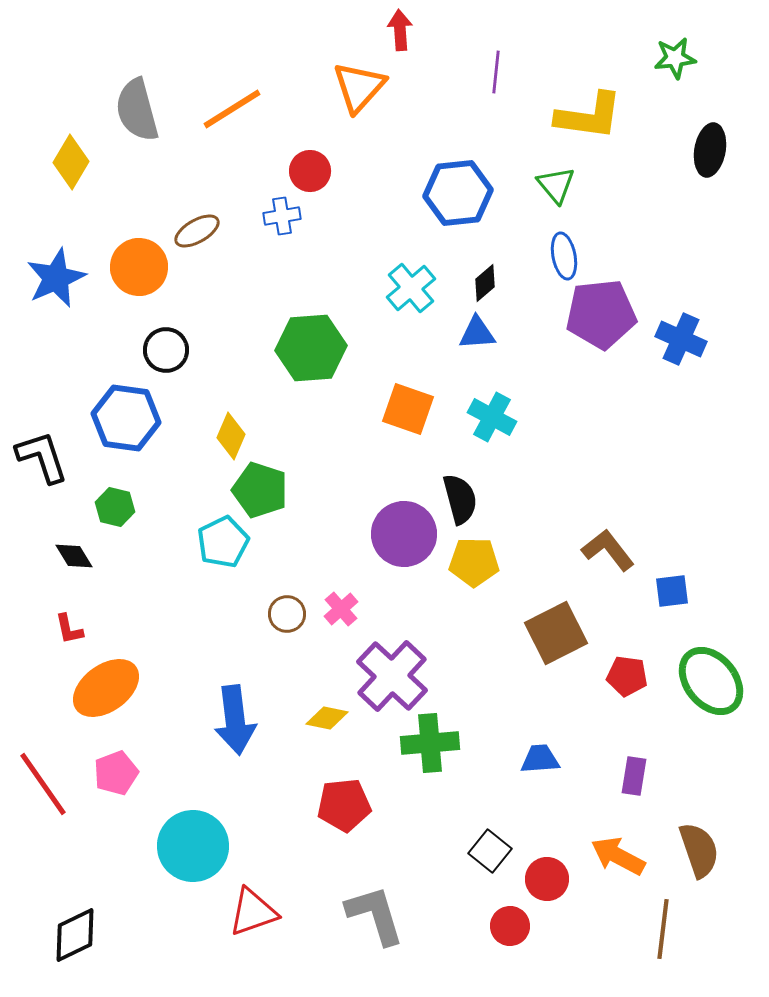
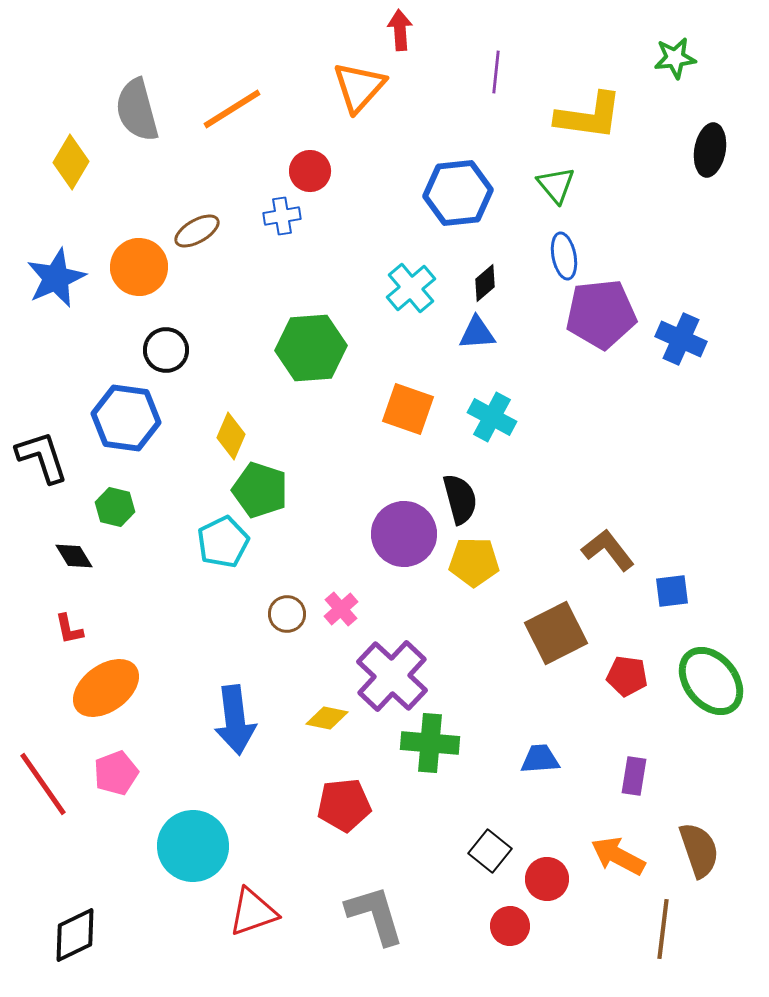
green cross at (430, 743): rotated 10 degrees clockwise
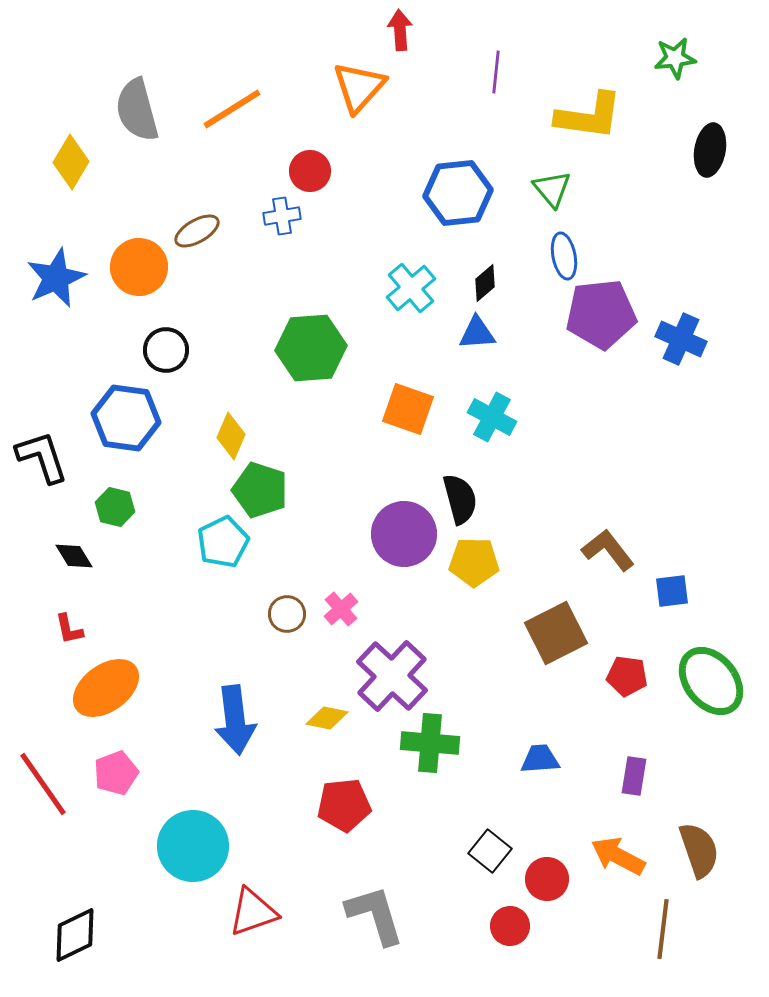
green triangle at (556, 185): moved 4 px left, 4 px down
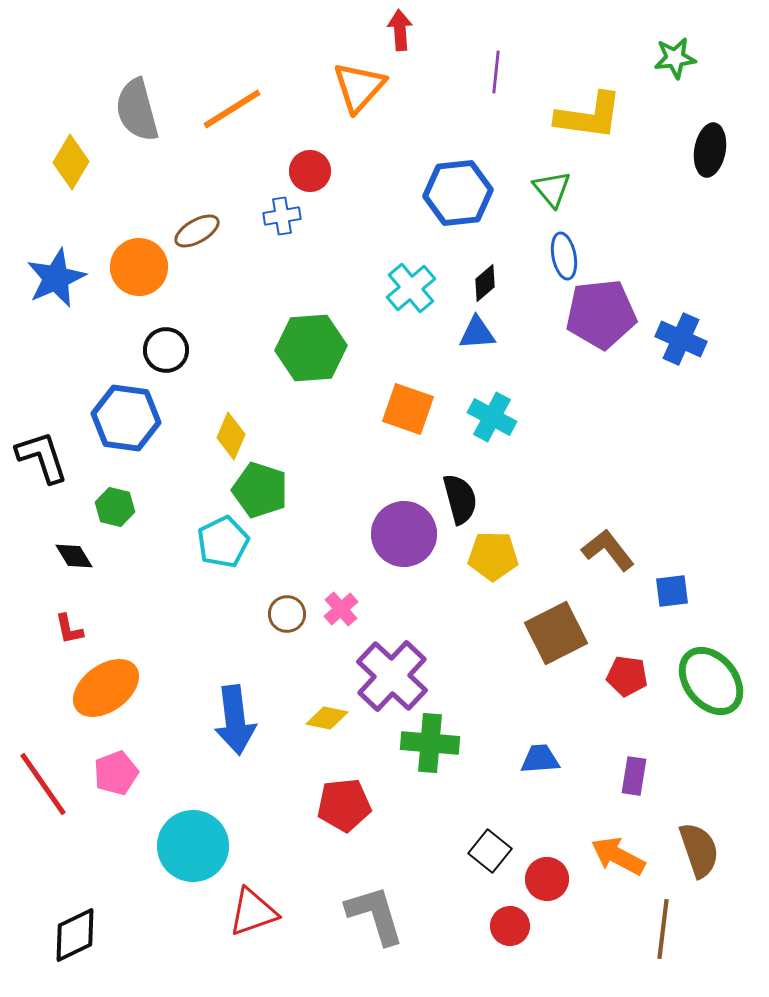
yellow pentagon at (474, 562): moved 19 px right, 6 px up
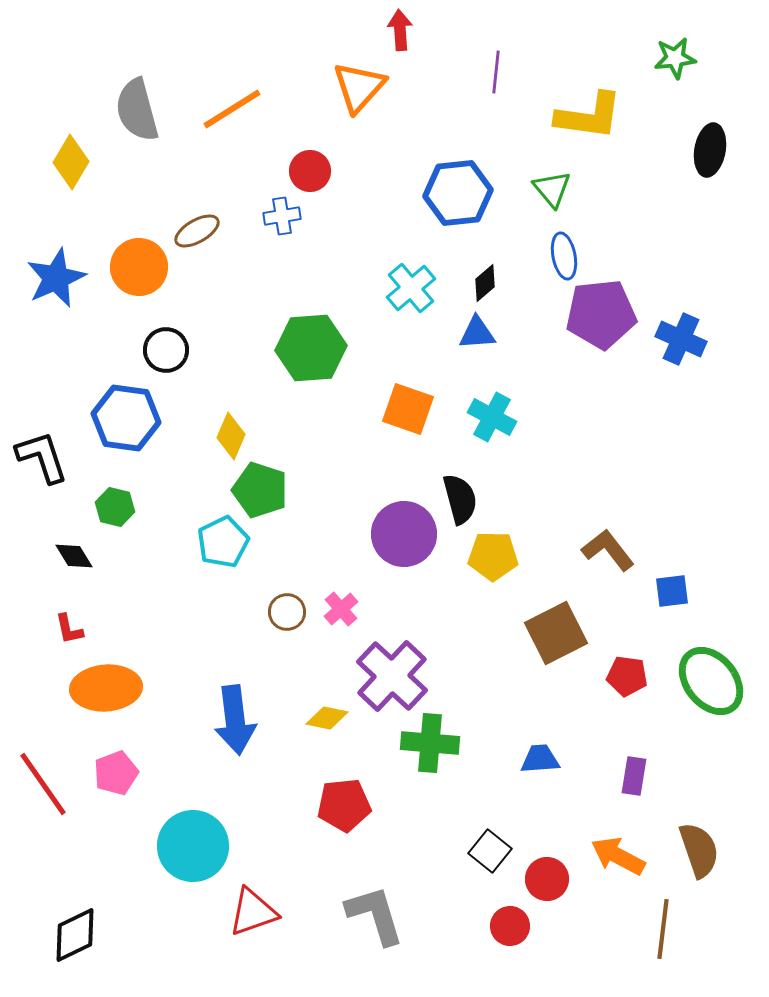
brown circle at (287, 614): moved 2 px up
orange ellipse at (106, 688): rotated 32 degrees clockwise
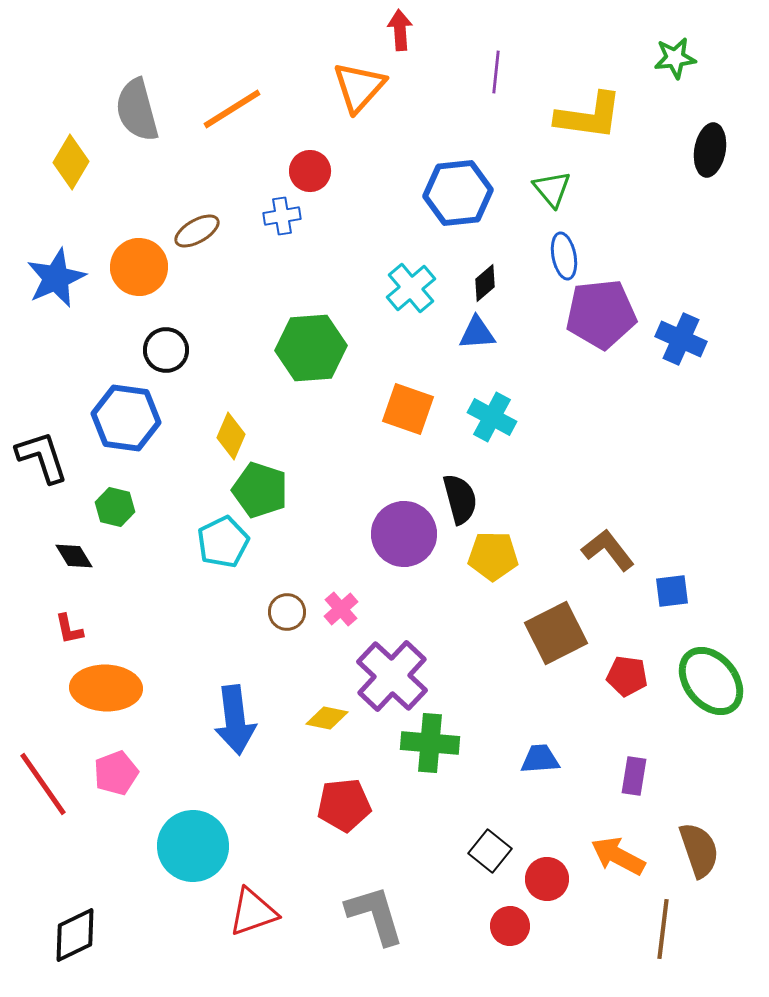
orange ellipse at (106, 688): rotated 6 degrees clockwise
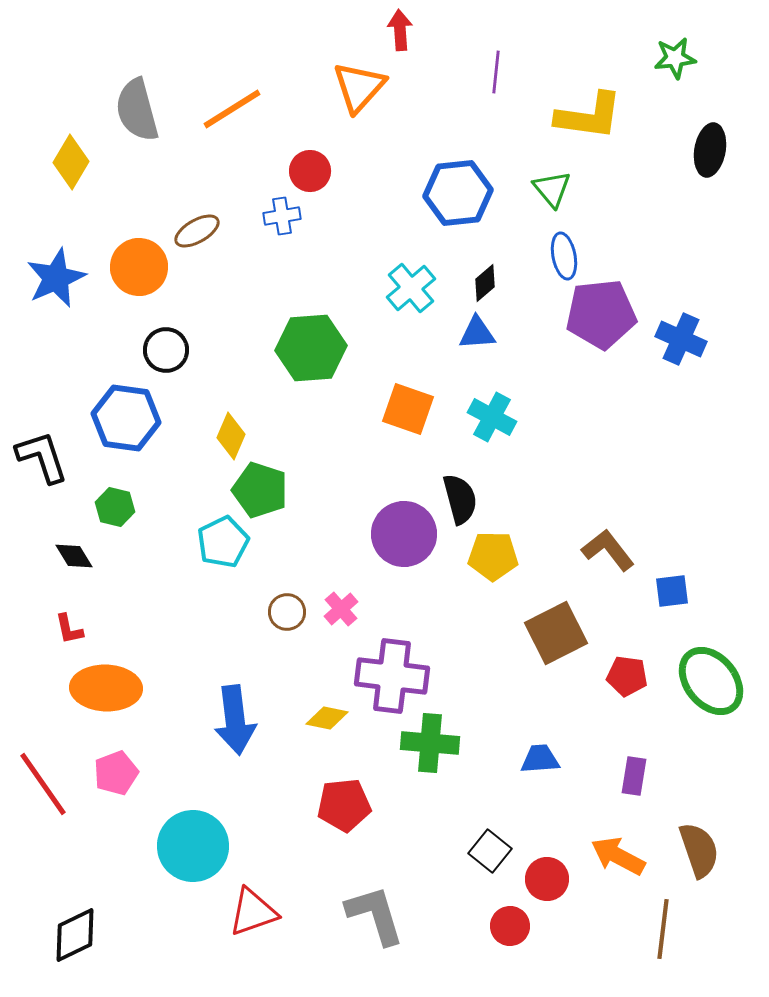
purple cross at (392, 676): rotated 36 degrees counterclockwise
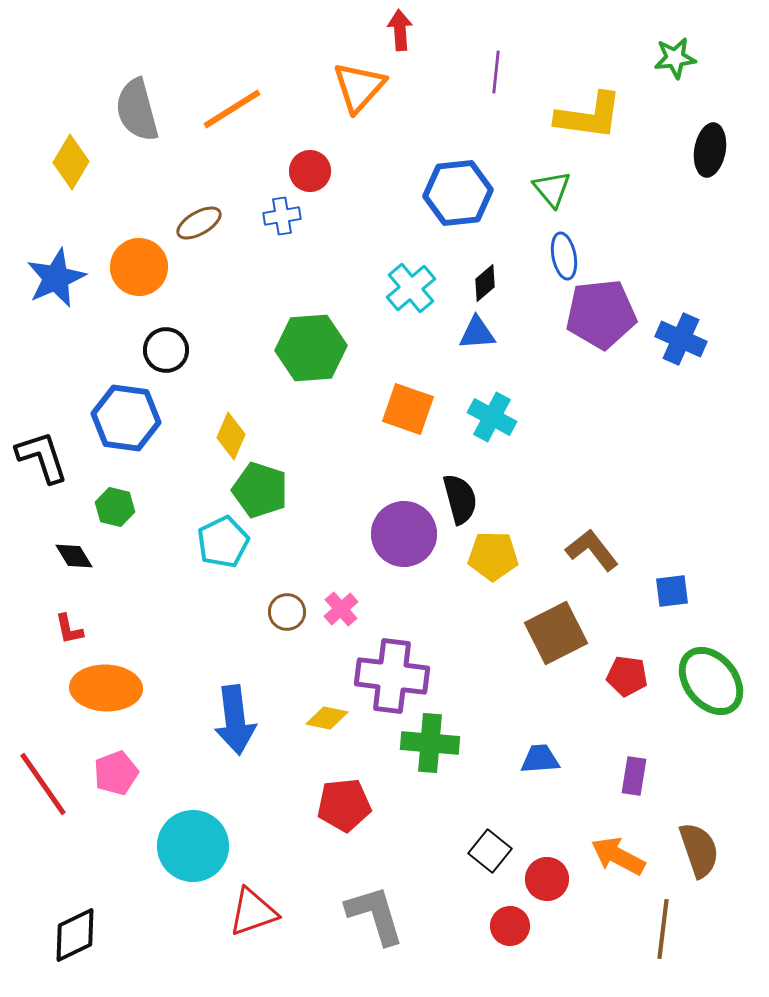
brown ellipse at (197, 231): moved 2 px right, 8 px up
brown L-shape at (608, 550): moved 16 px left
